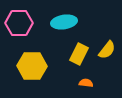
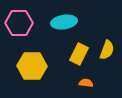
yellow semicircle: rotated 18 degrees counterclockwise
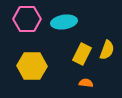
pink hexagon: moved 8 px right, 4 px up
yellow rectangle: moved 3 px right
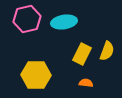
pink hexagon: rotated 12 degrees counterclockwise
yellow semicircle: moved 1 px down
yellow hexagon: moved 4 px right, 9 px down
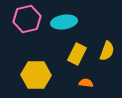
yellow rectangle: moved 5 px left
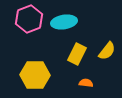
pink hexagon: moved 2 px right; rotated 8 degrees counterclockwise
yellow semicircle: rotated 18 degrees clockwise
yellow hexagon: moved 1 px left
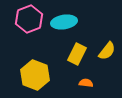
yellow hexagon: rotated 20 degrees clockwise
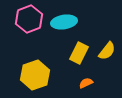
yellow rectangle: moved 2 px right, 1 px up
yellow hexagon: rotated 20 degrees clockwise
orange semicircle: rotated 32 degrees counterclockwise
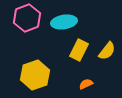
pink hexagon: moved 2 px left, 1 px up
yellow rectangle: moved 3 px up
orange semicircle: moved 1 px down
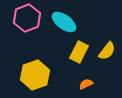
cyan ellipse: rotated 45 degrees clockwise
yellow rectangle: moved 2 px down
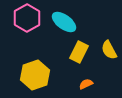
pink hexagon: rotated 8 degrees counterclockwise
yellow semicircle: moved 2 px right, 1 px up; rotated 114 degrees clockwise
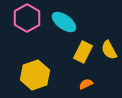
yellow rectangle: moved 4 px right
